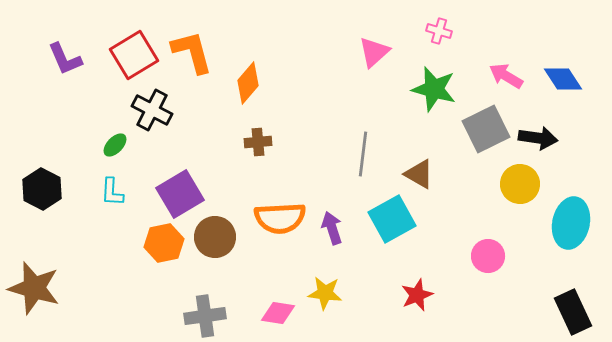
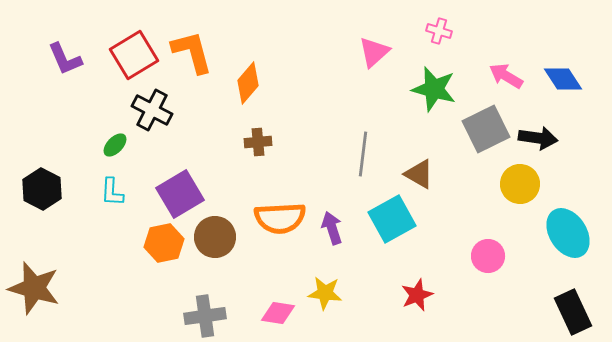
cyan ellipse: moved 3 px left, 10 px down; rotated 45 degrees counterclockwise
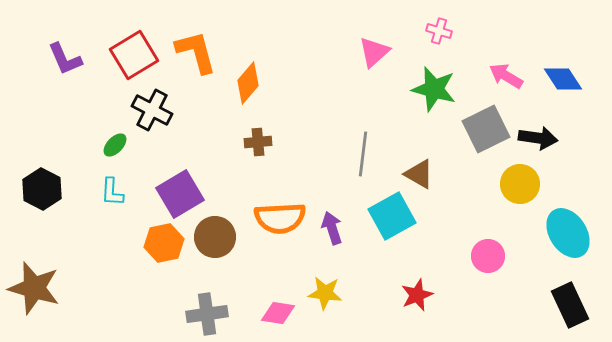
orange L-shape: moved 4 px right
cyan square: moved 3 px up
black rectangle: moved 3 px left, 7 px up
gray cross: moved 2 px right, 2 px up
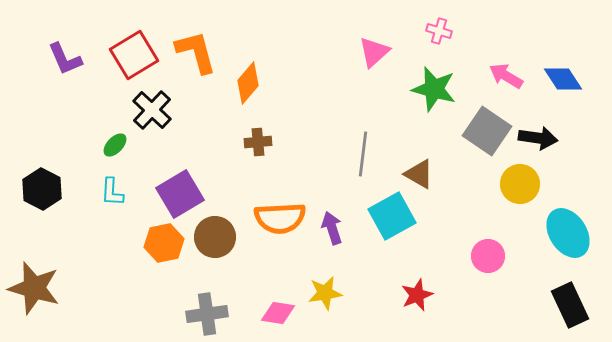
black cross: rotated 15 degrees clockwise
gray square: moved 1 px right, 2 px down; rotated 30 degrees counterclockwise
yellow star: rotated 16 degrees counterclockwise
